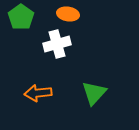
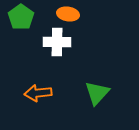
white cross: moved 2 px up; rotated 16 degrees clockwise
green triangle: moved 3 px right
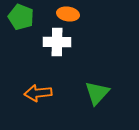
green pentagon: rotated 15 degrees counterclockwise
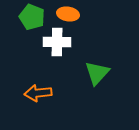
green pentagon: moved 11 px right
green triangle: moved 20 px up
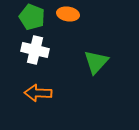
white cross: moved 22 px left, 8 px down; rotated 12 degrees clockwise
green triangle: moved 1 px left, 11 px up
orange arrow: rotated 8 degrees clockwise
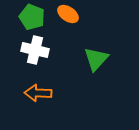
orange ellipse: rotated 25 degrees clockwise
green triangle: moved 3 px up
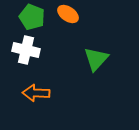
white cross: moved 9 px left
orange arrow: moved 2 px left
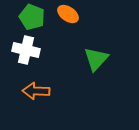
orange arrow: moved 2 px up
